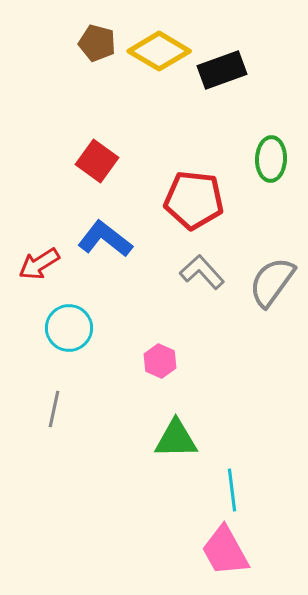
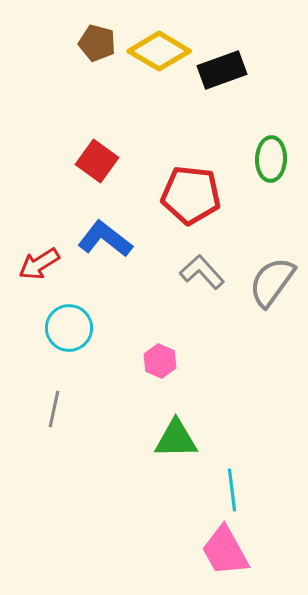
red pentagon: moved 3 px left, 5 px up
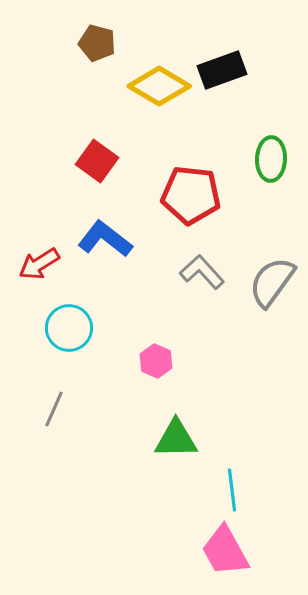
yellow diamond: moved 35 px down
pink hexagon: moved 4 px left
gray line: rotated 12 degrees clockwise
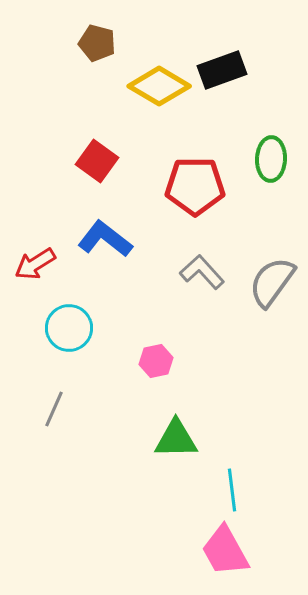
red pentagon: moved 4 px right, 9 px up; rotated 6 degrees counterclockwise
red arrow: moved 4 px left
pink hexagon: rotated 24 degrees clockwise
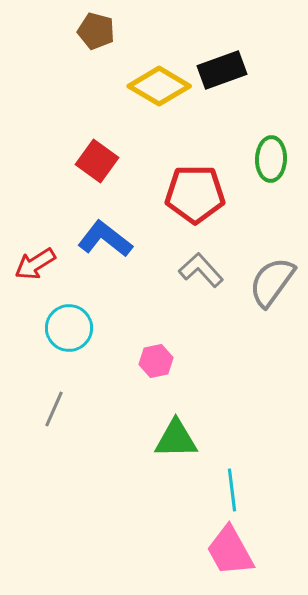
brown pentagon: moved 1 px left, 12 px up
red pentagon: moved 8 px down
gray L-shape: moved 1 px left, 2 px up
pink trapezoid: moved 5 px right
